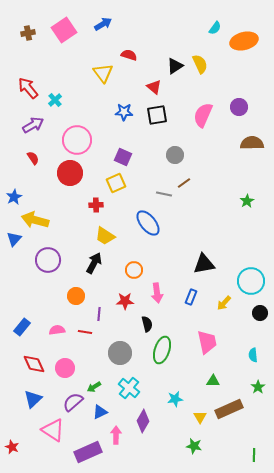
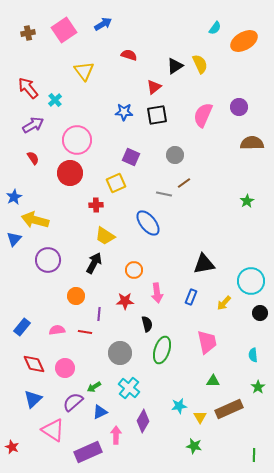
orange ellipse at (244, 41): rotated 16 degrees counterclockwise
yellow triangle at (103, 73): moved 19 px left, 2 px up
red triangle at (154, 87): rotated 42 degrees clockwise
purple square at (123, 157): moved 8 px right
cyan star at (175, 399): moved 4 px right, 7 px down
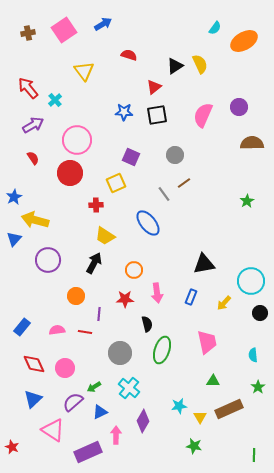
gray line at (164, 194): rotated 42 degrees clockwise
red star at (125, 301): moved 2 px up
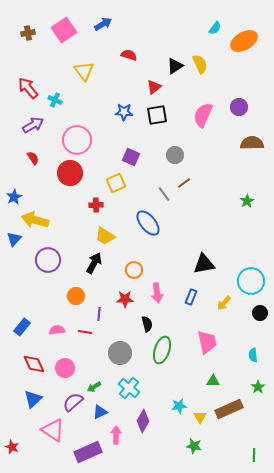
cyan cross at (55, 100): rotated 24 degrees counterclockwise
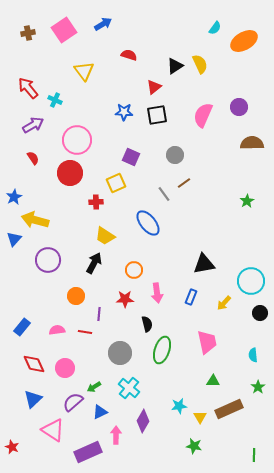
red cross at (96, 205): moved 3 px up
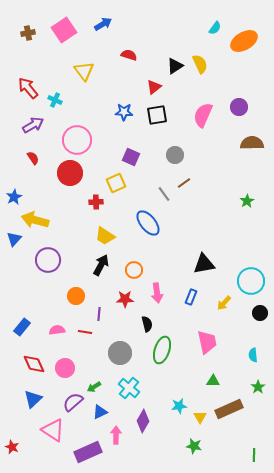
black arrow at (94, 263): moved 7 px right, 2 px down
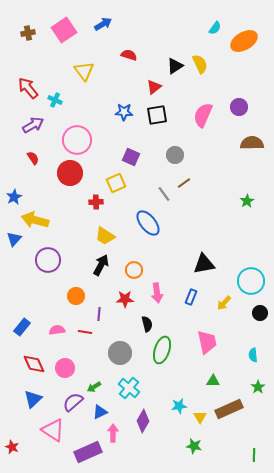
pink arrow at (116, 435): moved 3 px left, 2 px up
